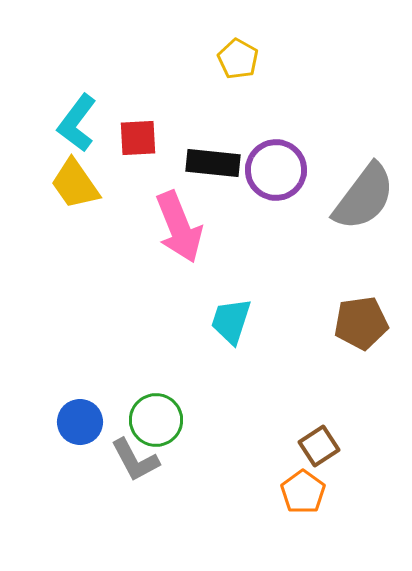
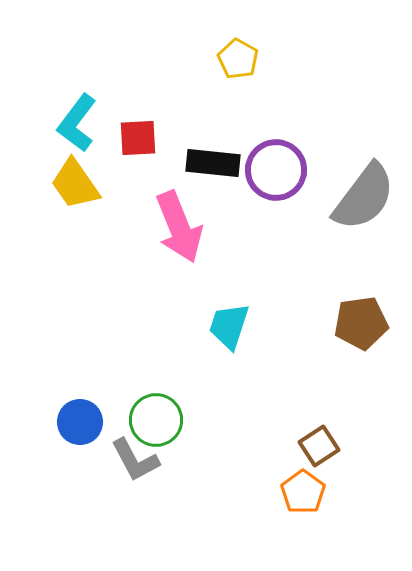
cyan trapezoid: moved 2 px left, 5 px down
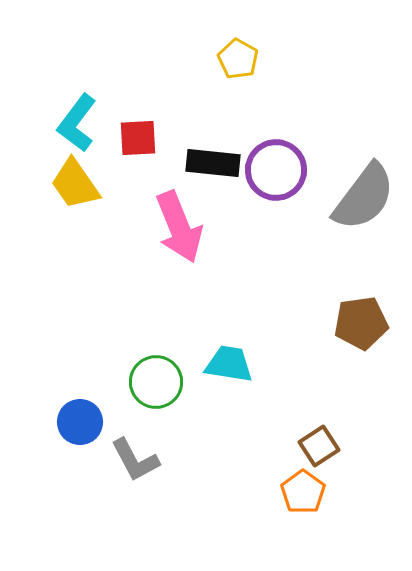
cyan trapezoid: moved 38 px down; rotated 81 degrees clockwise
green circle: moved 38 px up
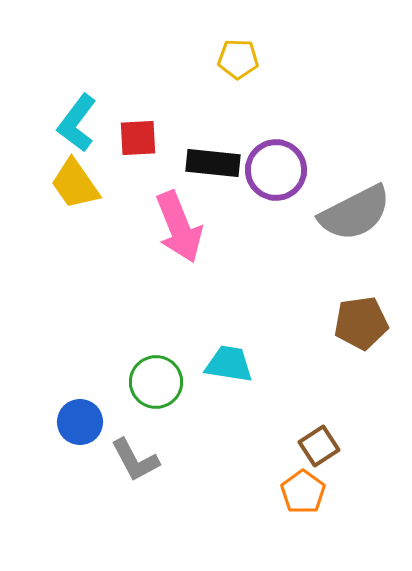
yellow pentagon: rotated 27 degrees counterclockwise
gray semicircle: moved 9 px left, 16 px down; rotated 26 degrees clockwise
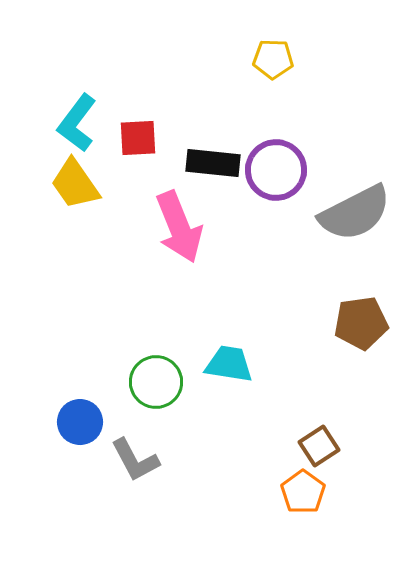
yellow pentagon: moved 35 px right
